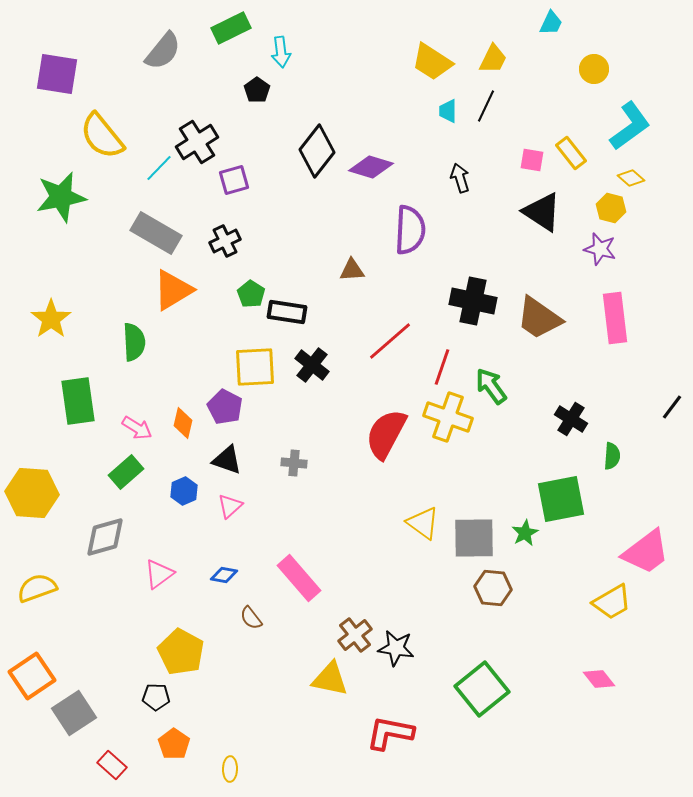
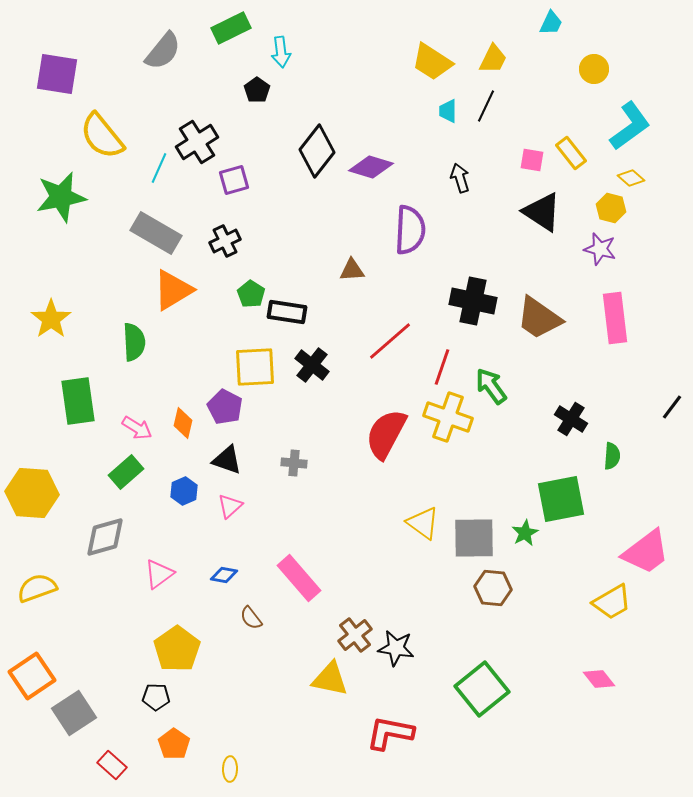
cyan line at (159, 168): rotated 20 degrees counterclockwise
yellow pentagon at (181, 652): moved 4 px left, 3 px up; rotated 9 degrees clockwise
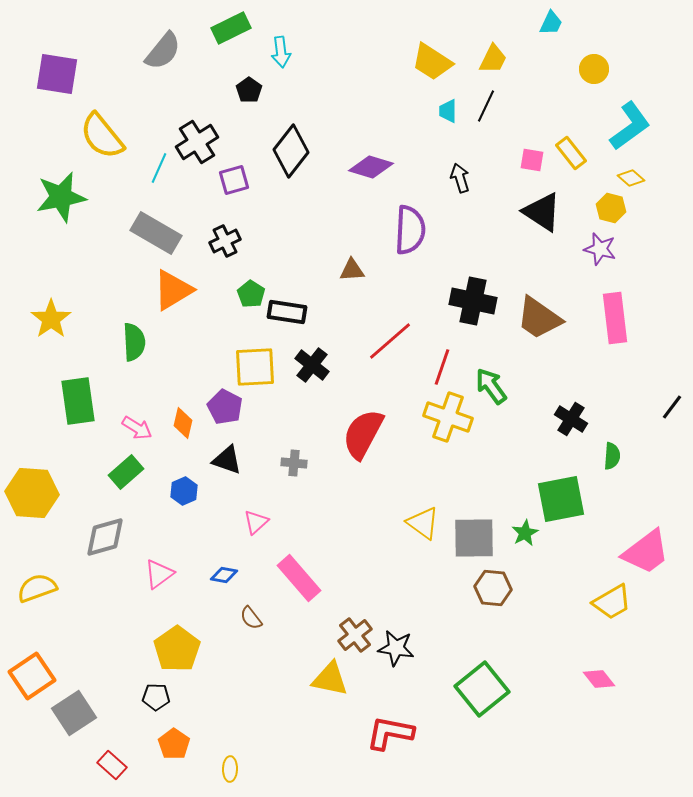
black pentagon at (257, 90): moved 8 px left
black diamond at (317, 151): moved 26 px left
red semicircle at (386, 434): moved 23 px left
pink triangle at (230, 506): moved 26 px right, 16 px down
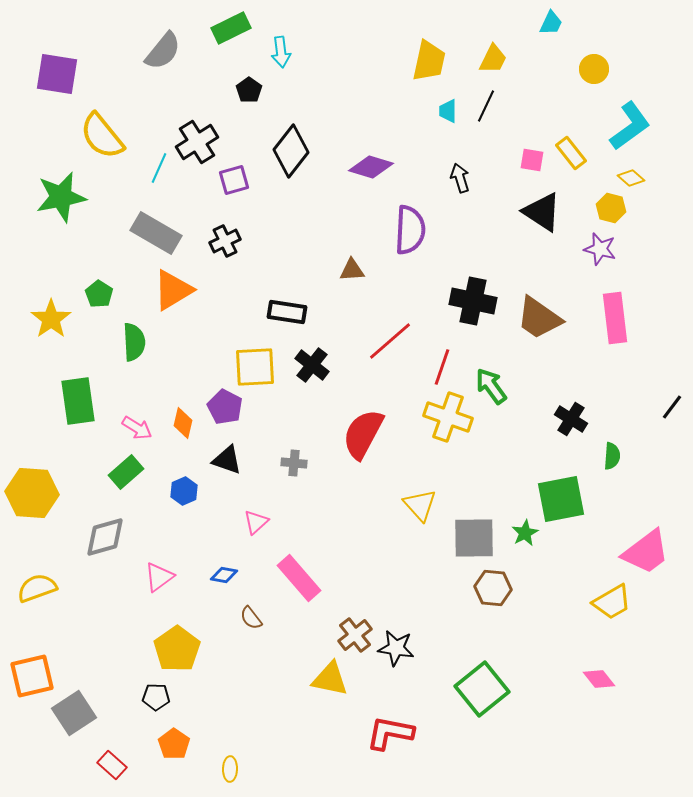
yellow trapezoid at (432, 62): moved 3 px left, 1 px up; rotated 111 degrees counterclockwise
green pentagon at (251, 294): moved 152 px left
yellow triangle at (423, 523): moved 3 px left, 18 px up; rotated 12 degrees clockwise
pink triangle at (159, 574): moved 3 px down
orange square at (32, 676): rotated 21 degrees clockwise
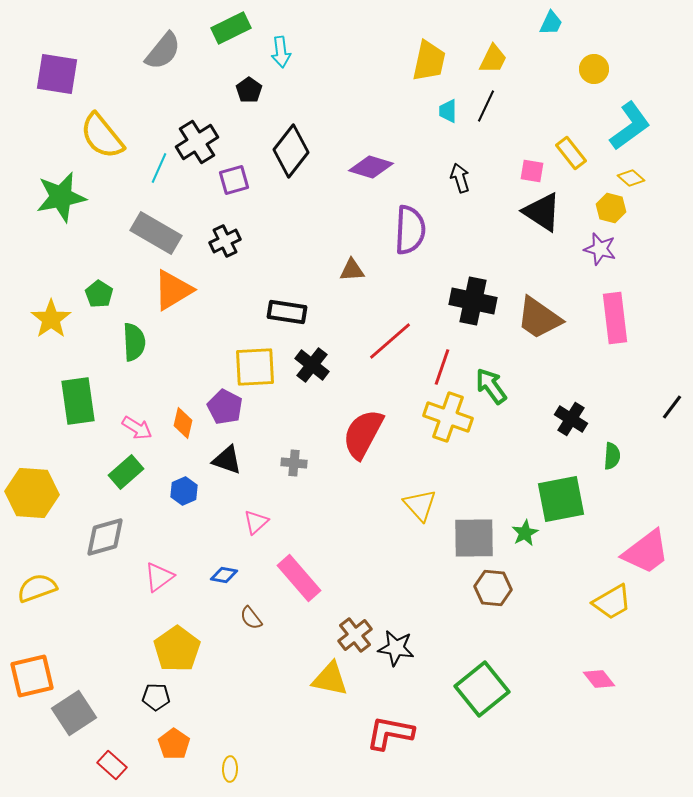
pink square at (532, 160): moved 11 px down
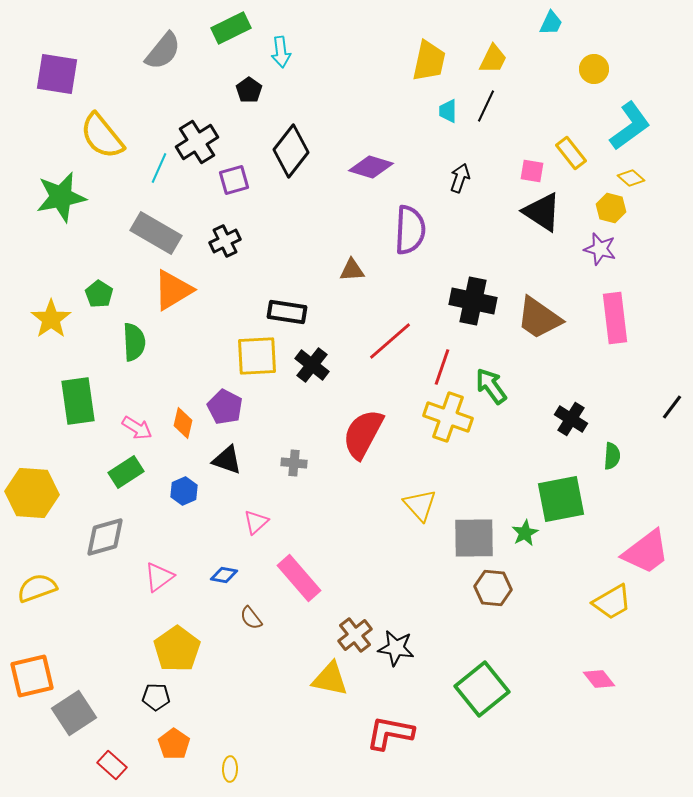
black arrow at (460, 178): rotated 36 degrees clockwise
yellow square at (255, 367): moved 2 px right, 11 px up
green rectangle at (126, 472): rotated 8 degrees clockwise
